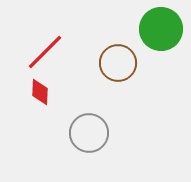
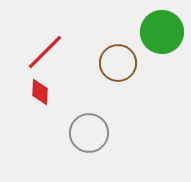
green circle: moved 1 px right, 3 px down
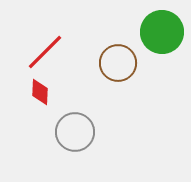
gray circle: moved 14 px left, 1 px up
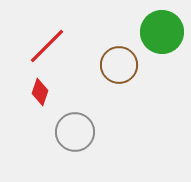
red line: moved 2 px right, 6 px up
brown circle: moved 1 px right, 2 px down
red diamond: rotated 16 degrees clockwise
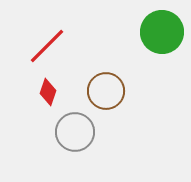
brown circle: moved 13 px left, 26 px down
red diamond: moved 8 px right
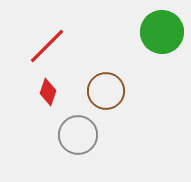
gray circle: moved 3 px right, 3 px down
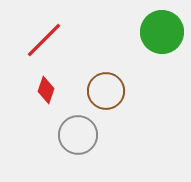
red line: moved 3 px left, 6 px up
red diamond: moved 2 px left, 2 px up
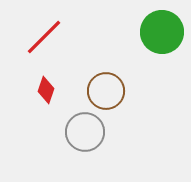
red line: moved 3 px up
gray circle: moved 7 px right, 3 px up
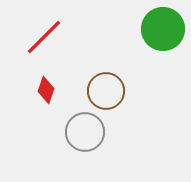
green circle: moved 1 px right, 3 px up
